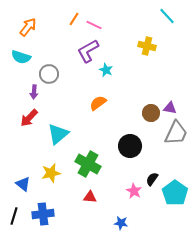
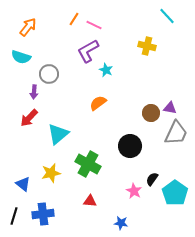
red triangle: moved 4 px down
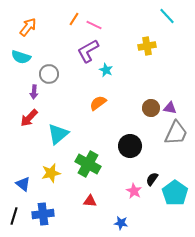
yellow cross: rotated 24 degrees counterclockwise
brown circle: moved 5 px up
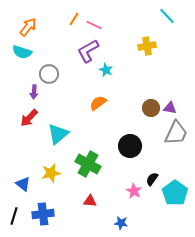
cyan semicircle: moved 1 px right, 5 px up
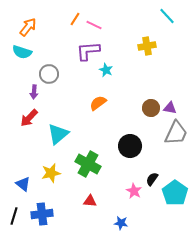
orange line: moved 1 px right
purple L-shape: rotated 25 degrees clockwise
blue cross: moved 1 px left
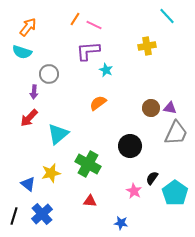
black semicircle: moved 1 px up
blue triangle: moved 5 px right
blue cross: rotated 35 degrees counterclockwise
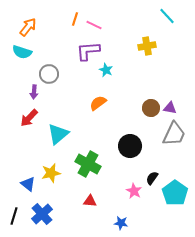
orange line: rotated 16 degrees counterclockwise
gray trapezoid: moved 2 px left, 1 px down
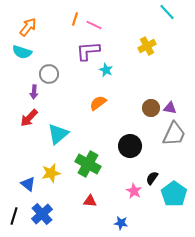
cyan line: moved 4 px up
yellow cross: rotated 18 degrees counterclockwise
cyan pentagon: moved 1 px left, 1 px down
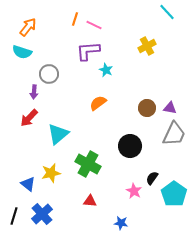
brown circle: moved 4 px left
